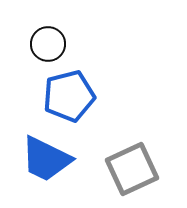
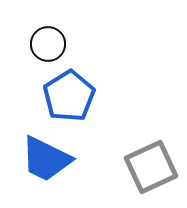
blue pentagon: rotated 18 degrees counterclockwise
gray square: moved 19 px right, 2 px up
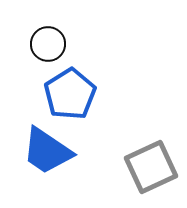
blue pentagon: moved 1 px right, 2 px up
blue trapezoid: moved 1 px right, 8 px up; rotated 8 degrees clockwise
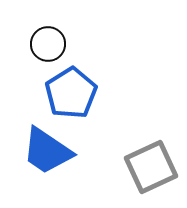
blue pentagon: moved 1 px right, 1 px up
